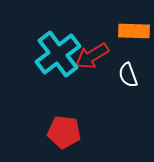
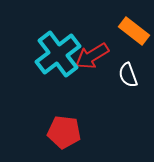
orange rectangle: rotated 36 degrees clockwise
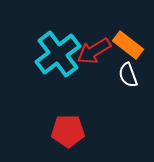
orange rectangle: moved 6 px left, 14 px down
red arrow: moved 2 px right, 5 px up
red pentagon: moved 4 px right, 1 px up; rotated 8 degrees counterclockwise
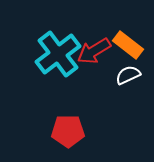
white semicircle: rotated 85 degrees clockwise
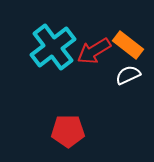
cyan cross: moved 5 px left, 7 px up
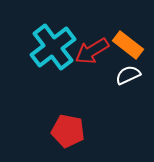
red arrow: moved 2 px left
red pentagon: rotated 12 degrees clockwise
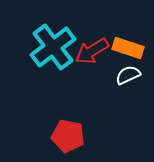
orange rectangle: moved 3 px down; rotated 20 degrees counterclockwise
red pentagon: moved 5 px down
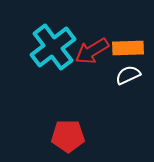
orange rectangle: rotated 20 degrees counterclockwise
red pentagon: rotated 12 degrees counterclockwise
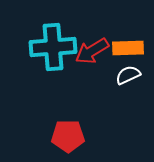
cyan cross: rotated 33 degrees clockwise
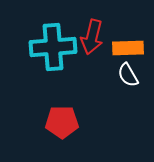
red arrow: moved 14 px up; rotated 44 degrees counterclockwise
white semicircle: rotated 95 degrees counterclockwise
red pentagon: moved 6 px left, 14 px up
